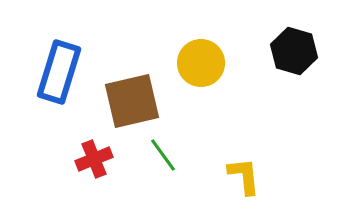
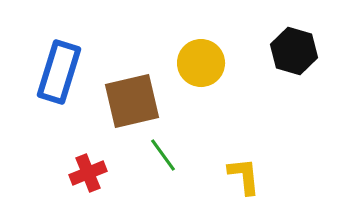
red cross: moved 6 px left, 14 px down
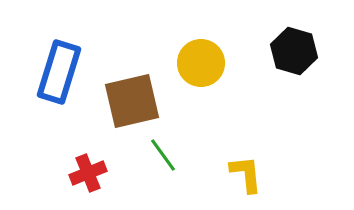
yellow L-shape: moved 2 px right, 2 px up
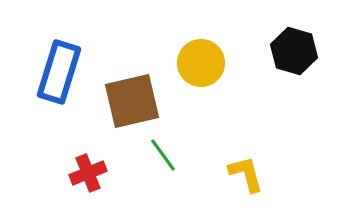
yellow L-shape: rotated 9 degrees counterclockwise
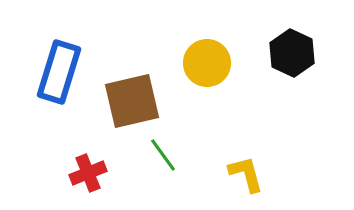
black hexagon: moved 2 px left, 2 px down; rotated 9 degrees clockwise
yellow circle: moved 6 px right
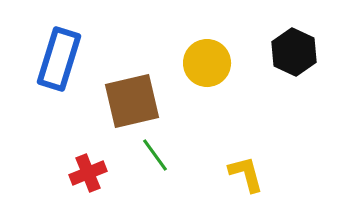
black hexagon: moved 2 px right, 1 px up
blue rectangle: moved 13 px up
green line: moved 8 px left
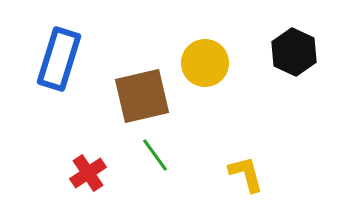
yellow circle: moved 2 px left
brown square: moved 10 px right, 5 px up
red cross: rotated 12 degrees counterclockwise
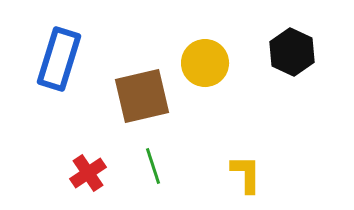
black hexagon: moved 2 px left
green line: moved 2 px left, 11 px down; rotated 18 degrees clockwise
yellow L-shape: rotated 15 degrees clockwise
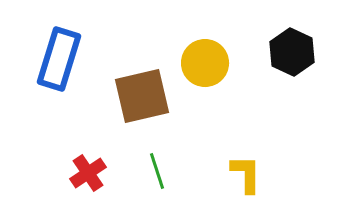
green line: moved 4 px right, 5 px down
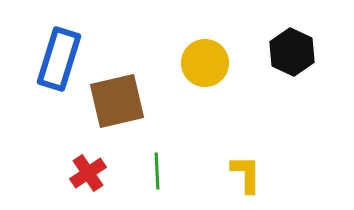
brown square: moved 25 px left, 5 px down
green line: rotated 15 degrees clockwise
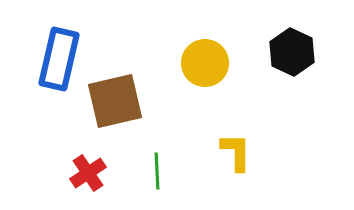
blue rectangle: rotated 4 degrees counterclockwise
brown square: moved 2 px left
yellow L-shape: moved 10 px left, 22 px up
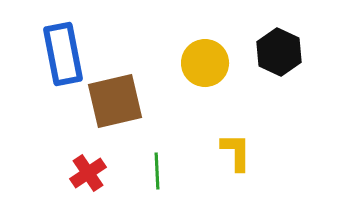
black hexagon: moved 13 px left
blue rectangle: moved 4 px right, 5 px up; rotated 24 degrees counterclockwise
